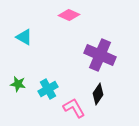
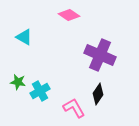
pink diamond: rotated 10 degrees clockwise
green star: moved 2 px up
cyan cross: moved 8 px left, 2 px down
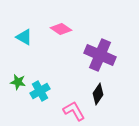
pink diamond: moved 8 px left, 14 px down
pink L-shape: moved 3 px down
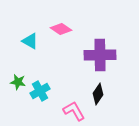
cyan triangle: moved 6 px right, 4 px down
purple cross: rotated 24 degrees counterclockwise
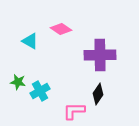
pink L-shape: rotated 60 degrees counterclockwise
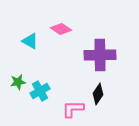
green star: rotated 21 degrees counterclockwise
pink L-shape: moved 1 px left, 2 px up
